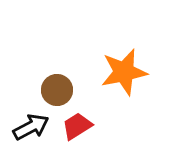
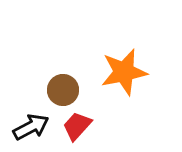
brown circle: moved 6 px right
red trapezoid: rotated 16 degrees counterclockwise
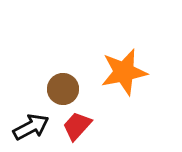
brown circle: moved 1 px up
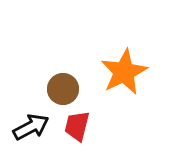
orange star: rotated 15 degrees counterclockwise
red trapezoid: rotated 28 degrees counterclockwise
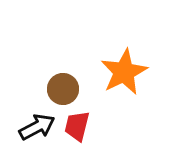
black arrow: moved 6 px right
